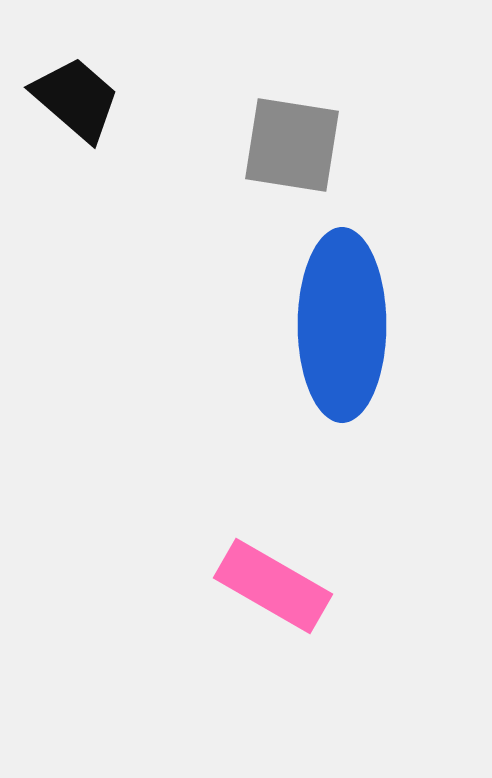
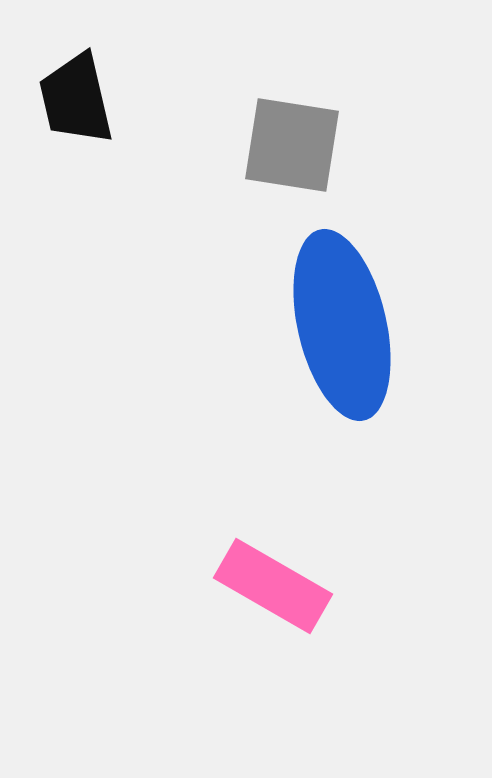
black trapezoid: rotated 144 degrees counterclockwise
blue ellipse: rotated 13 degrees counterclockwise
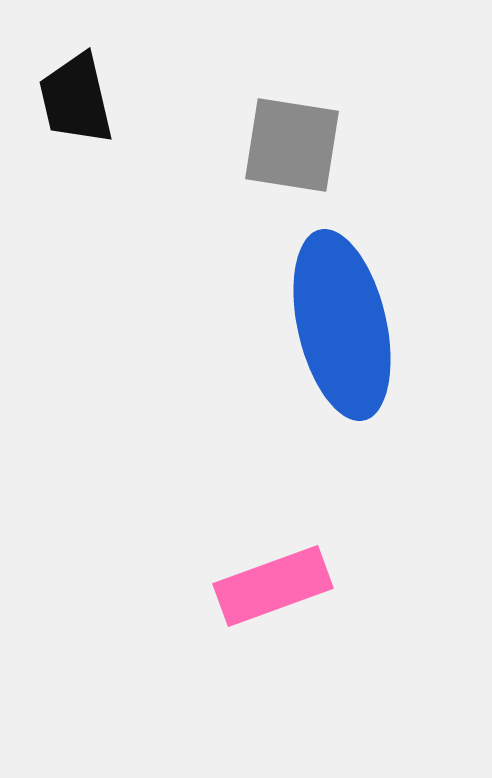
pink rectangle: rotated 50 degrees counterclockwise
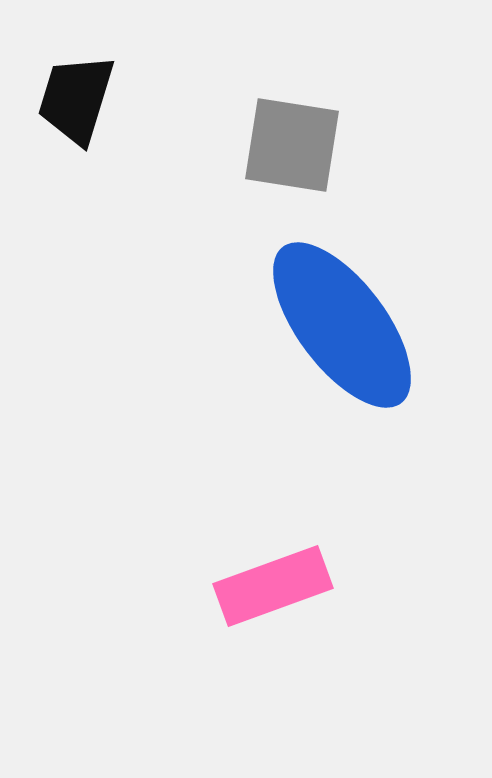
black trapezoid: rotated 30 degrees clockwise
blue ellipse: rotated 24 degrees counterclockwise
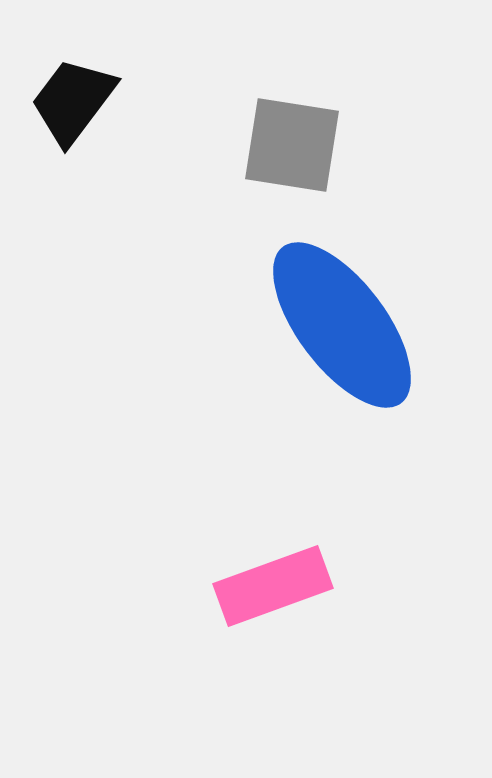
black trapezoid: moved 3 px left, 2 px down; rotated 20 degrees clockwise
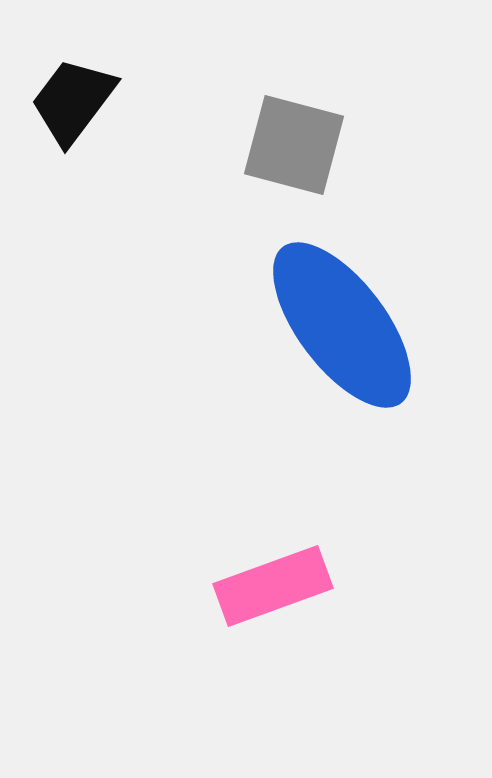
gray square: moved 2 px right; rotated 6 degrees clockwise
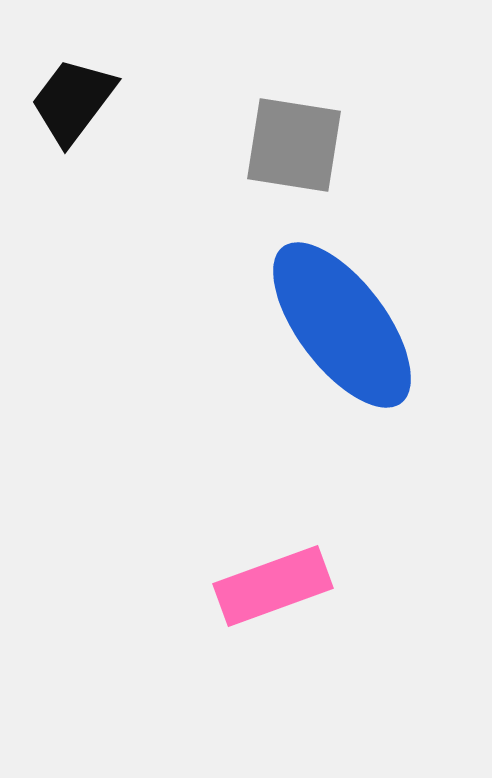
gray square: rotated 6 degrees counterclockwise
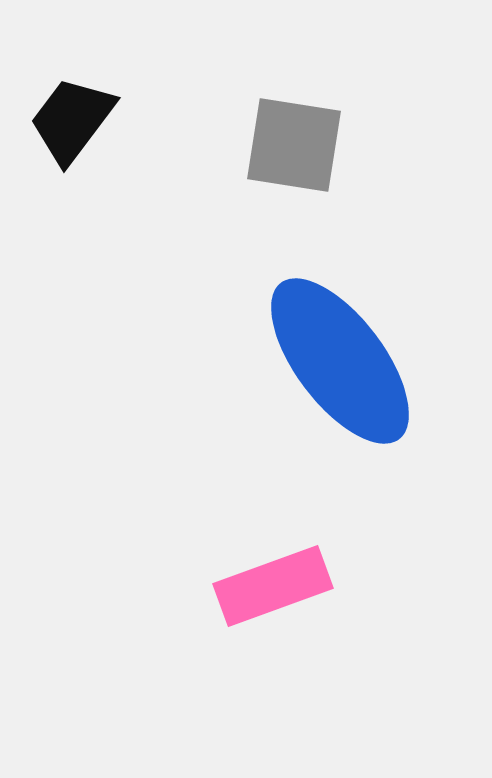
black trapezoid: moved 1 px left, 19 px down
blue ellipse: moved 2 px left, 36 px down
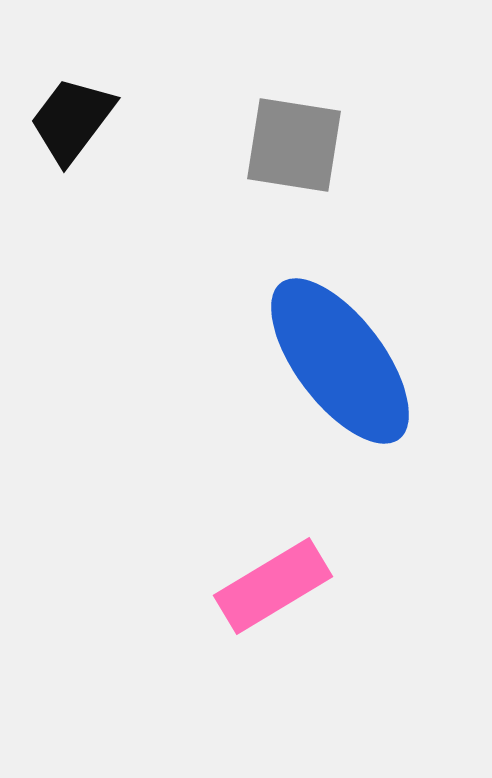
pink rectangle: rotated 11 degrees counterclockwise
